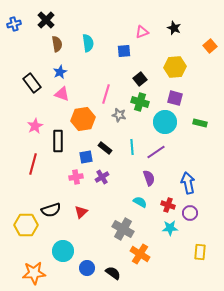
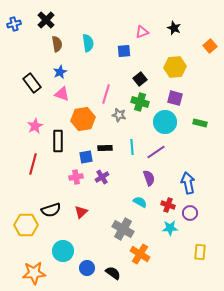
black rectangle at (105, 148): rotated 40 degrees counterclockwise
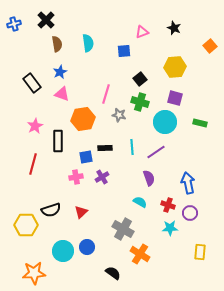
blue circle at (87, 268): moved 21 px up
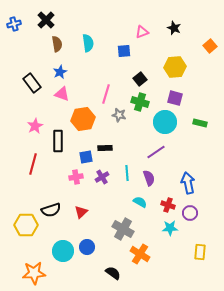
cyan line at (132, 147): moved 5 px left, 26 px down
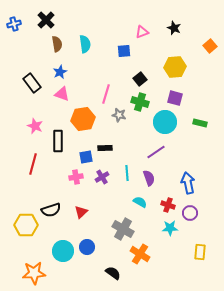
cyan semicircle at (88, 43): moved 3 px left, 1 px down
pink star at (35, 126): rotated 21 degrees counterclockwise
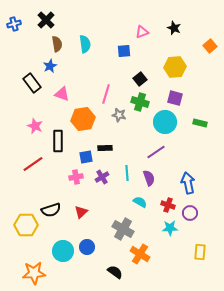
blue star at (60, 72): moved 10 px left, 6 px up
red line at (33, 164): rotated 40 degrees clockwise
black semicircle at (113, 273): moved 2 px right, 1 px up
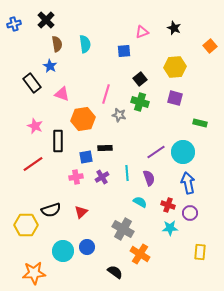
blue star at (50, 66): rotated 16 degrees counterclockwise
cyan circle at (165, 122): moved 18 px right, 30 px down
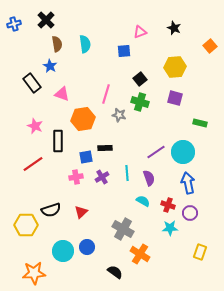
pink triangle at (142, 32): moved 2 px left
cyan semicircle at (140, 202): moved 3 px right, 1 px up
yellow rectangle at (200, 252): rotated 14 degrees clockwise
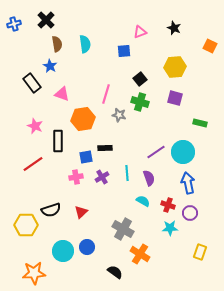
orange square at (210, 46): rotated 24 degrees counterclockwise
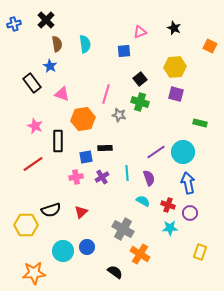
purple square at (175, 98): moved 1 px right, 4 px up
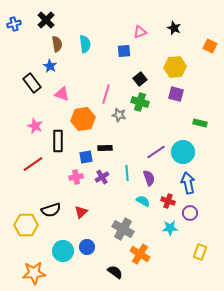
red cross at (168, 205): moved 4 px up
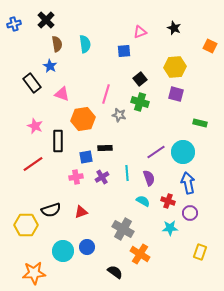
red triangle at (81, 212): rotated 24 degrees clockwise
